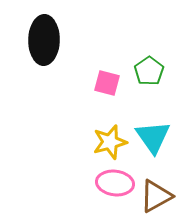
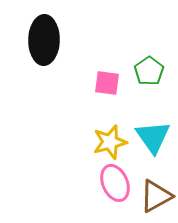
pink square: rotated 8 degrees counterclockwise
pink ellipse: rotated 60 degrees clockwise
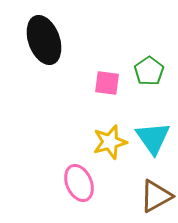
black ellipse: rotated 21 degrees counterclockwise
cyan triangle: moved 1 px down
pink ellipse: moved 36 px left
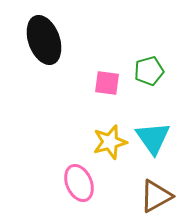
green pentagon: rotated 20 degrees clockwise
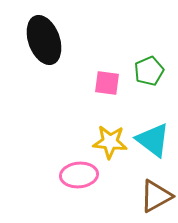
green pentagon: rotated 8 degrees counterclockwise
cyan triangle: moved 2 px down; rotated 18 degrees counterclockwise
yellow star: rotated 20 degrees clockwise
pink ellipse: moved 8 px up; rotated 72 degrees counterclockwise
